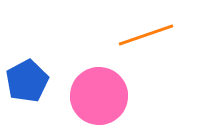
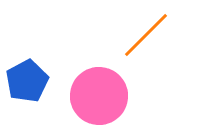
orange line: rotated 26 degrees counterclockwise
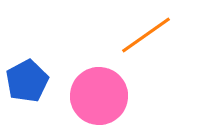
orange line: rotated 10 degrees clockwise
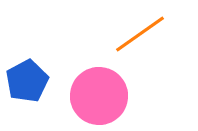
orange line: moved 6 px left, 1 px up
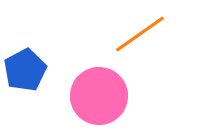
blue pentagon: moved 2 px left, 11 px up
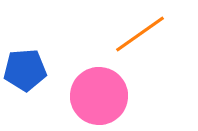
blue pentagon: rotated 24 degrees clockwise
